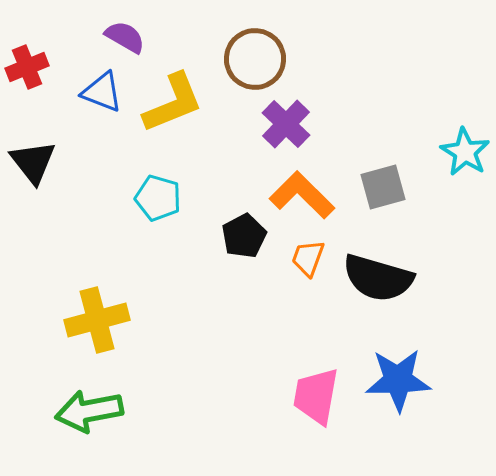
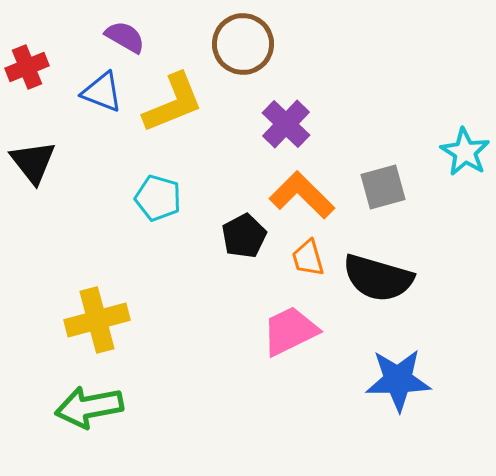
brown circle: moved 12 px left, 15 px up
orange trapezoid: rotated 36 degrees counterclockwise
pink trapezoid: moved 26 px left, 65 px up; rotated 54 degrees clockwise
green arrow: moved 4 px up
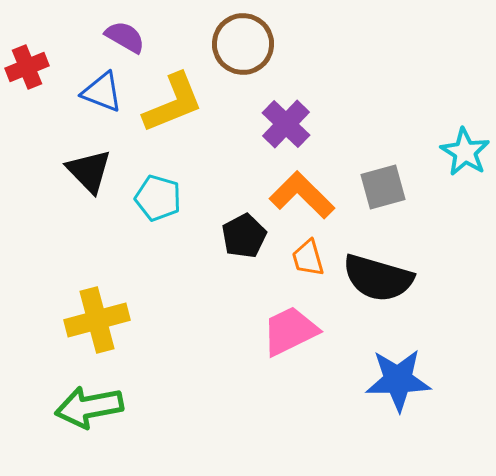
black triangle: moved 56 px right, 9 px down; rotated 6 degrees counterclockwise
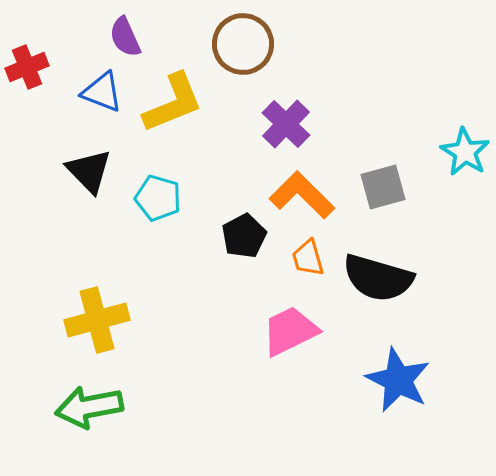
purple semicircle: rotated 144 degrees counterclockwise
blue star: rotated 28 degrees clockwise
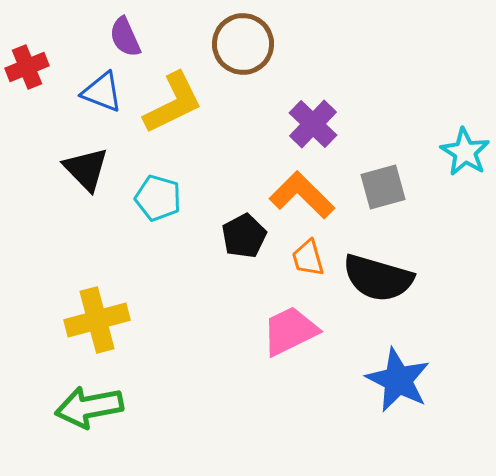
yellow L-shape: rotated 4 degrees counterclockwise
purple cross: moved 27 px right
black triangle: moved 3 px left, 2 px up
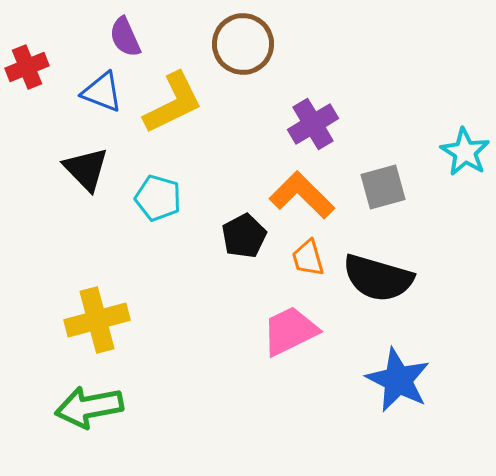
purple cross: rotated 15 degrees clockwise
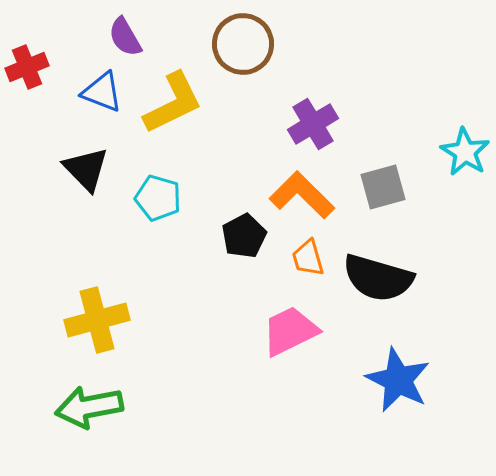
purple semicircle: rotated 6 degrees counterclockwise
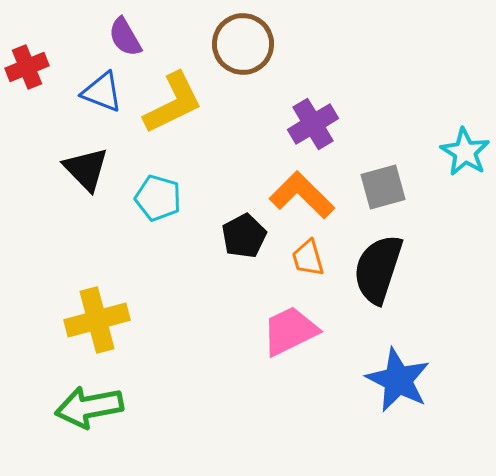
black semicircle: moved 9 px up; rotated 92 degrees clockwise
